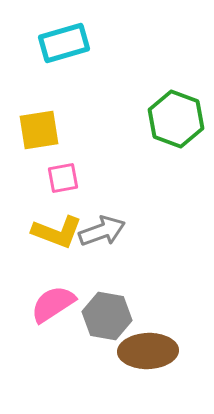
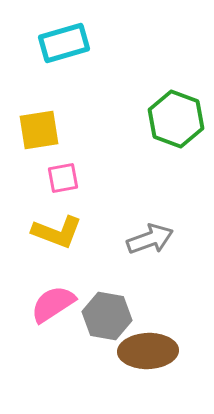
gray arrow: moved 48 px right, 8 px down
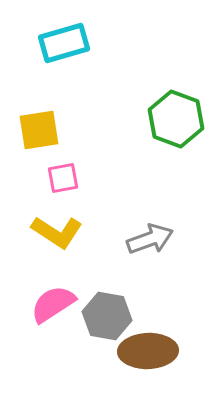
yellow L-shape: rotated 12 degrees clockwise
